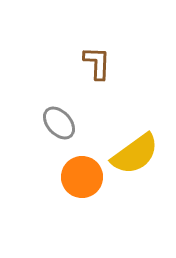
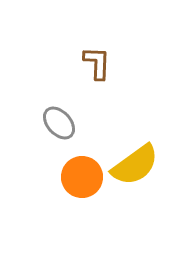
yellow semicircle: moved 11 px down
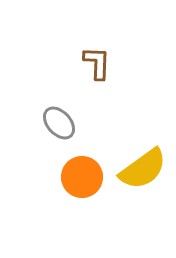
yellow semicircle: moved 8 px right, 4 px down
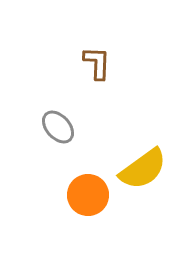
gray ellipse: moved 1 px left, 4 px down
orange circle: moved 6 px right, 18 px down
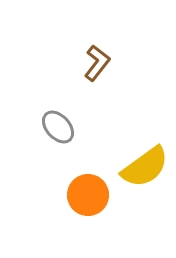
brown L-shape: rotated 36 degrees clockwise
yellow semicircle: moved 2 px right, 2 px up
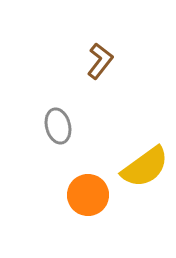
brown L-shape: moved 3 px right, 2 px up
gray ellipse: moved 1 px up; rotated 28 degrees clockwise
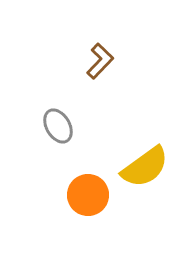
brown L-shape: rotated 6 degrees clockwise
gray ellipse: rotated 16 degrees counterclockwise
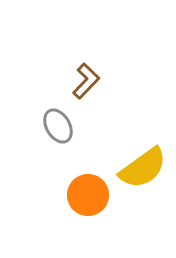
brown L-shape: moved 14 px left, 20 px down
yellow semicircle: moved 2 px left, 1 px down
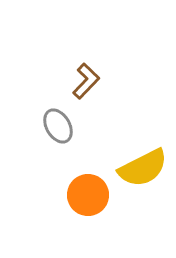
yellow semicircle: rotated 9 degrees clockwise
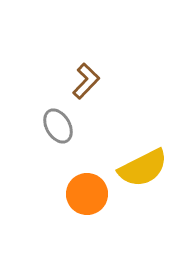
orange circle: moved 1 px left, 1 px up
